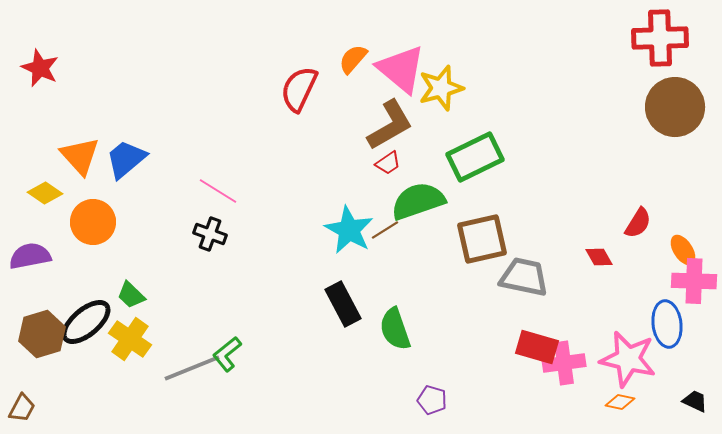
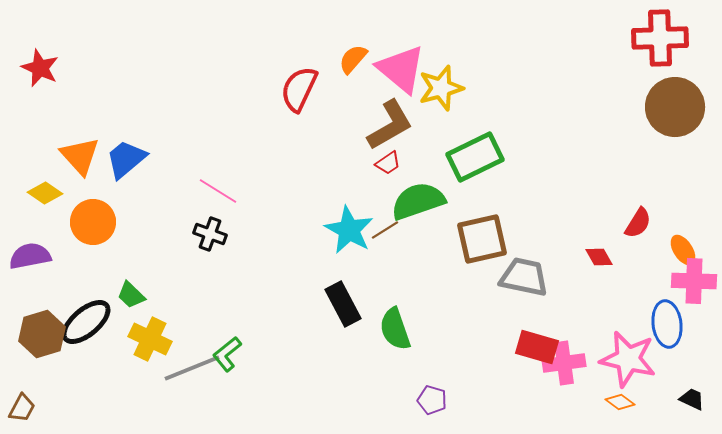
yellow cross at (130, 339): moved 20 px right; rotated 9 degrees counterclockwise
black trapezoid at (695, 401): moved 3 px left, 2 px up
orange diamond at (620, 402): rotated 24 degrees clockwise
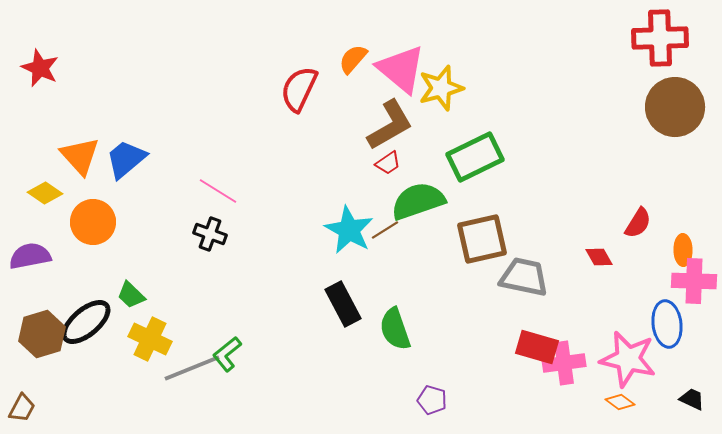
orange ellipse at (683, 250): rotated 32 degrees clockwise
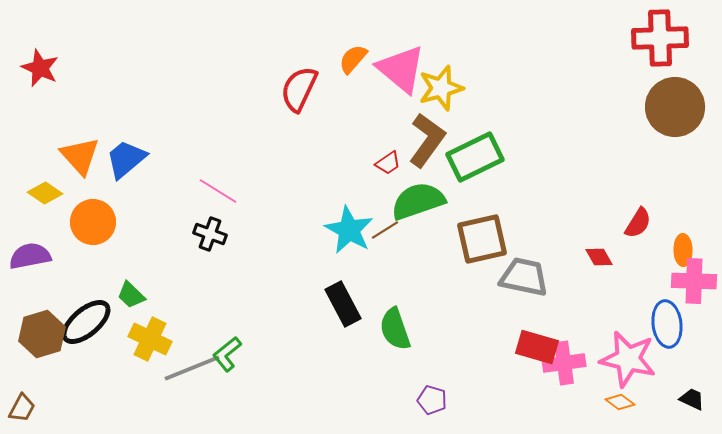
brown L-shape at (390, 125): moved 37 px right, 15 px down; rotated 24 degrees counterclockwise
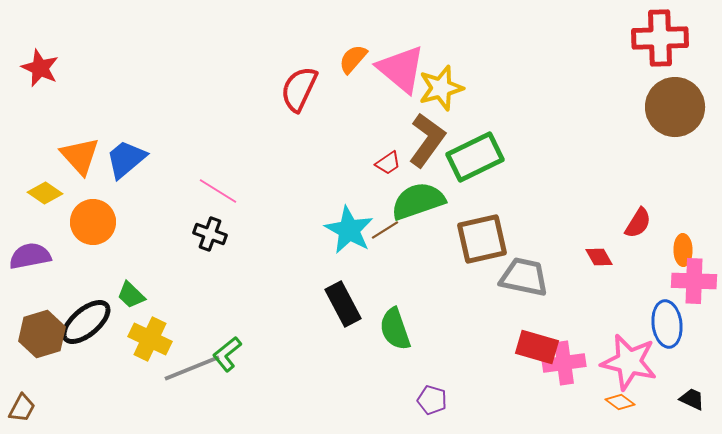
pink star at (628, 359): moved 1 px right, 3 px down
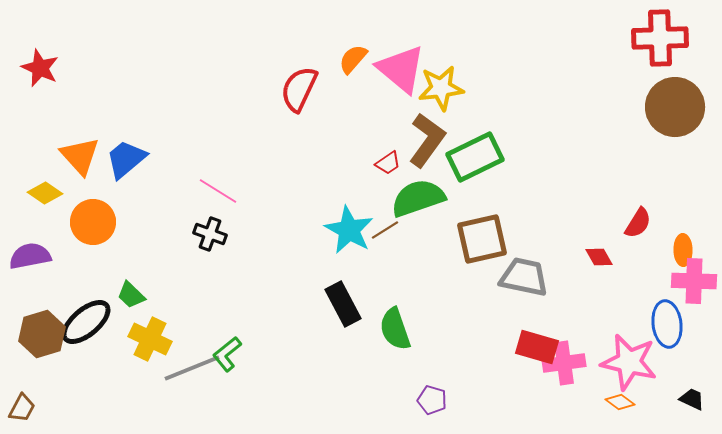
yellow star at (441, 88): rotated 9 degrees clockwise
green semicircle at (418, 201): moved 3 px up
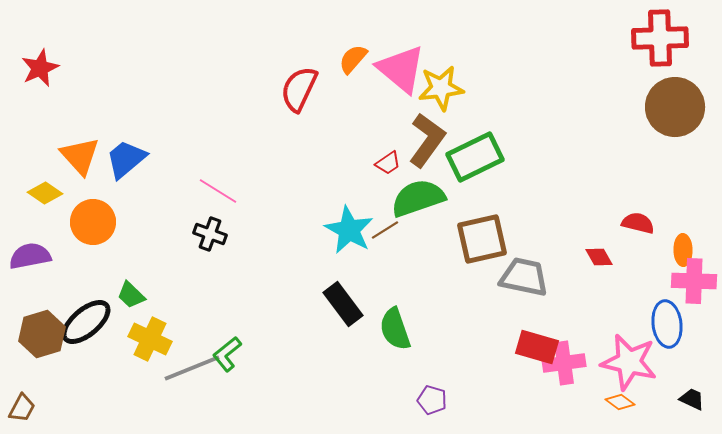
red star at (40, 68): rotated 24 degrees clockwise
red semicircle at (638, 223): rotated 108 degrees counterclockwise
black rectangle at (343, 304): rotated 9 degrees counterclockwise
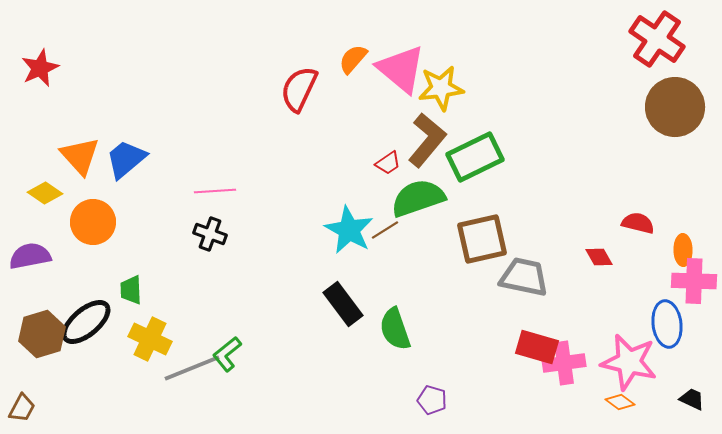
red cross at (660, 38): moved 3 px left, 1 px down; rotated 36 degrees clockwise
brown L-shape at (427, 140): rotated 4 degrees clockwise
pink line at (218, 191): moved 3 px left; rotated 36 degrees counterclockwise
green trapezoid at (131, 295): moved 5 px up; rotated 44 degrees clockwise
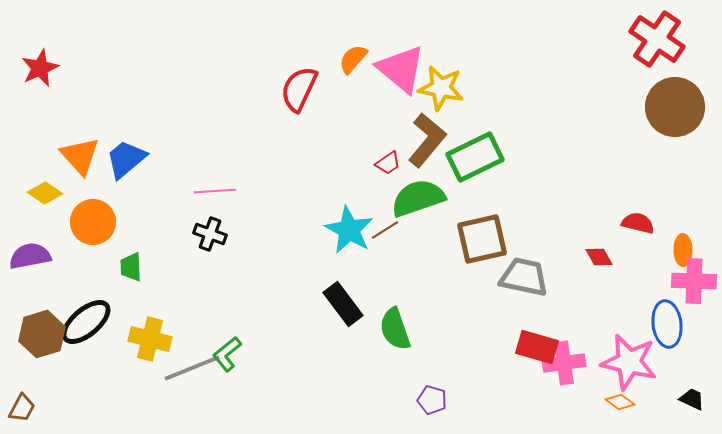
yellow star at (441, 88): rotated 18 degrees clockwise
green trapezoid at (131, 290): moved 23 px up
yellow cross at (150, 339): rotated 12 degrees counterclockwise
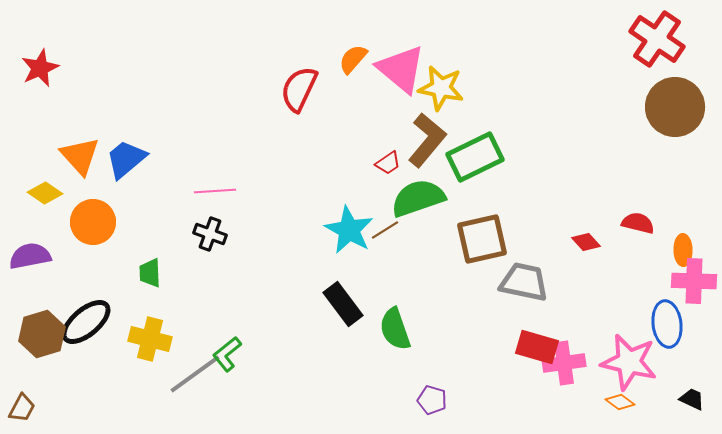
red diamond at (599, 257): moved 13 px left, 15 px up; rotated 12 degrees counterclockwise
green trapezoid at (131, 267): moved 19 px right, 6 px down
gray trapezoid at (524, 277): moved 5 px down
gray line at (192, 368): moved 3 px right, 6 px down; rotated 14 degrees counterclockwise
